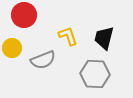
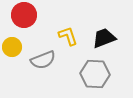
black trapezoid: rotated 55 degrees clockwise
yellow circle: moved 1 px up
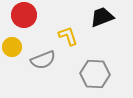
black trapezoid: moved 2 px left, 21 px up
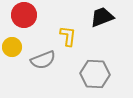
yellow L-shape: rotated 25 degrees clockwise
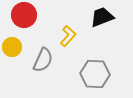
yellow L-shape: rotated 35 degrees clockwise
gray semicircle: rotated 45 degrees counterclockwise
